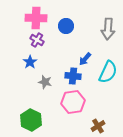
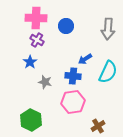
blue arrow: rotated 16 degrees clockwise
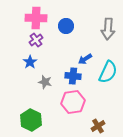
purple cross: moved 1 px left; rotated 24 degrees clockwise
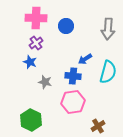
purple cross: moved 3 px down
blue star: rotated 16 degrees counterclockwise
cyan semicircle: rotated 10 degrees counterclockwise
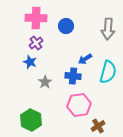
gray star: rotated 24 degrees clockwise
pink hexagon: moved 6 px right, 3 px down
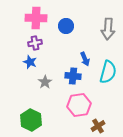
purple cross: moved 1 px left; rotated 24 degrees clockwise
blue arrow: rotated 80 degrees counterclockwise
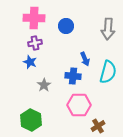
pink cross: moved 2 px left
gray star: moved 1 px left, 3 px down
pink hexagon: rotated 10 degrees clockwise
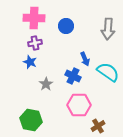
cyan semicircle: rotated 70 degrees counterclockwise
blue cross: rotated 21 degrees clockwise
gray star: moved 2 px right, 1 px up
green hexagon: rotated 15 degrees counterclockwise
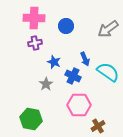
gray arrow: rotated 50 degrees clockwise
blue star: moved 24 px right
green hexagon: moved 1 px up
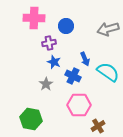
gray arrow: rotated 20 degrees clockwise
purple cross: moved 14 px right
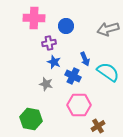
gray star: rotated 24 degrees counterclockwise
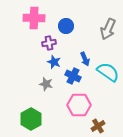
gray arrow: rotated 50 degrees counterclockwise
green hexagon: rotated 20 degrees clockwise
